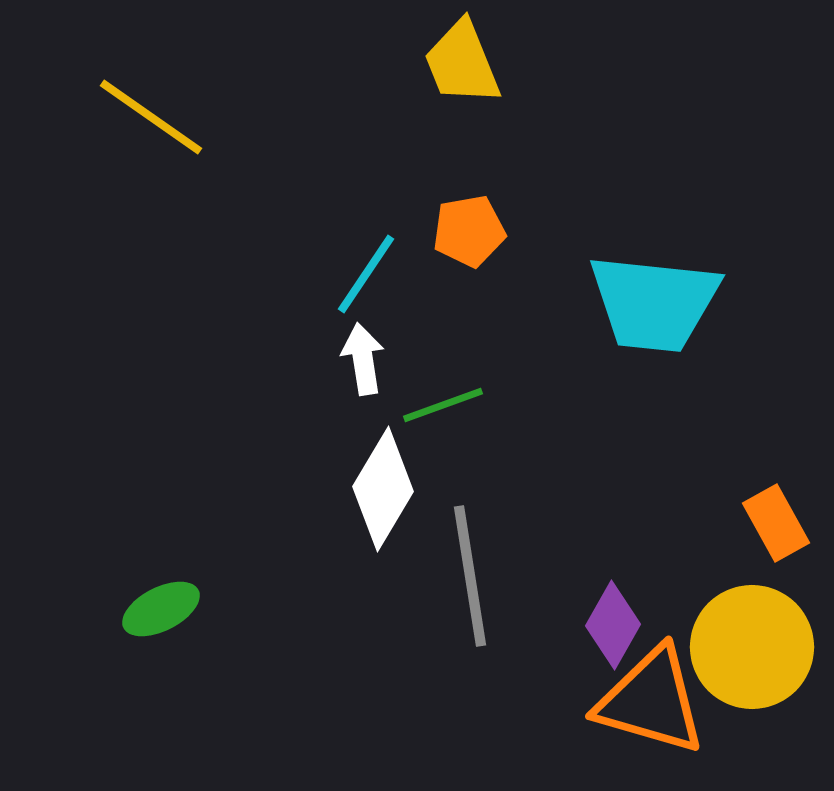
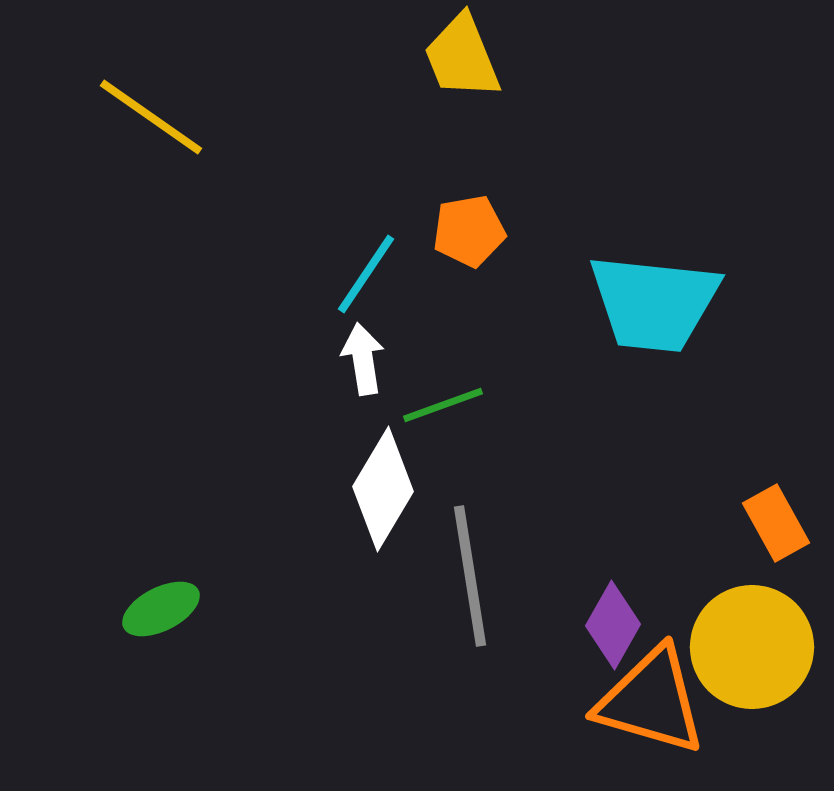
yellow trapezoid: moved 6 px up
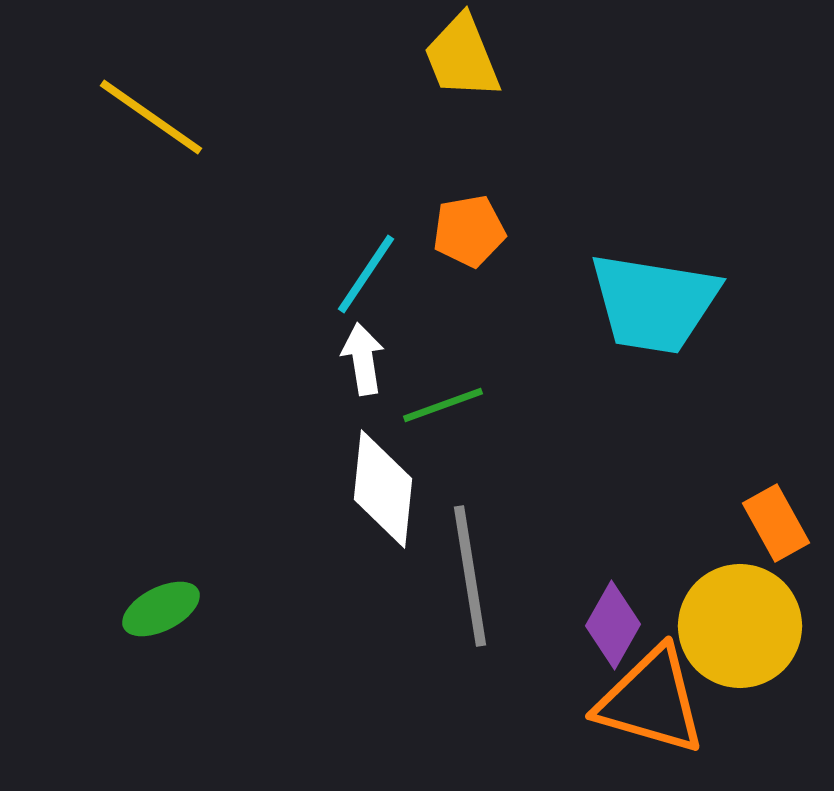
cyan trapezoid: rotated 3 degrees clockwise
white diamond: rotated 25 degrees counterclockwise
yellow circle: moved 12 px left, 21 px up
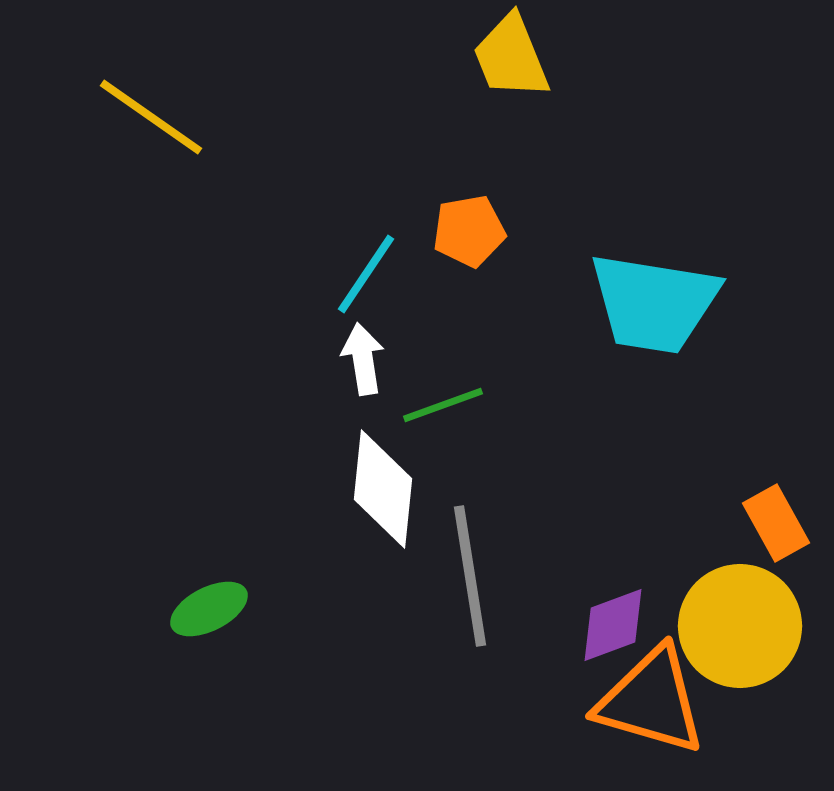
yellow trapezoid: moved 49 px right
green ellipse: moved 48 px right
purple diamond: rotated 40 degrees clockwise
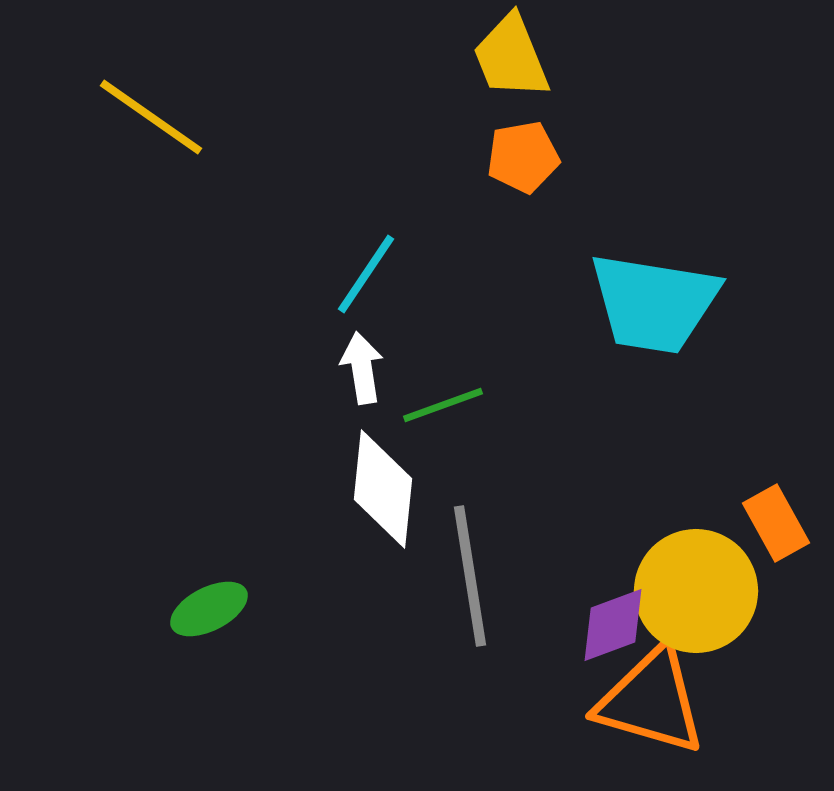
orange pentagon: moved 54 px right, 74 px up
white arrow: moved 1 px left, 9 px down
yellow circle: moved 44 px left, 35 px up
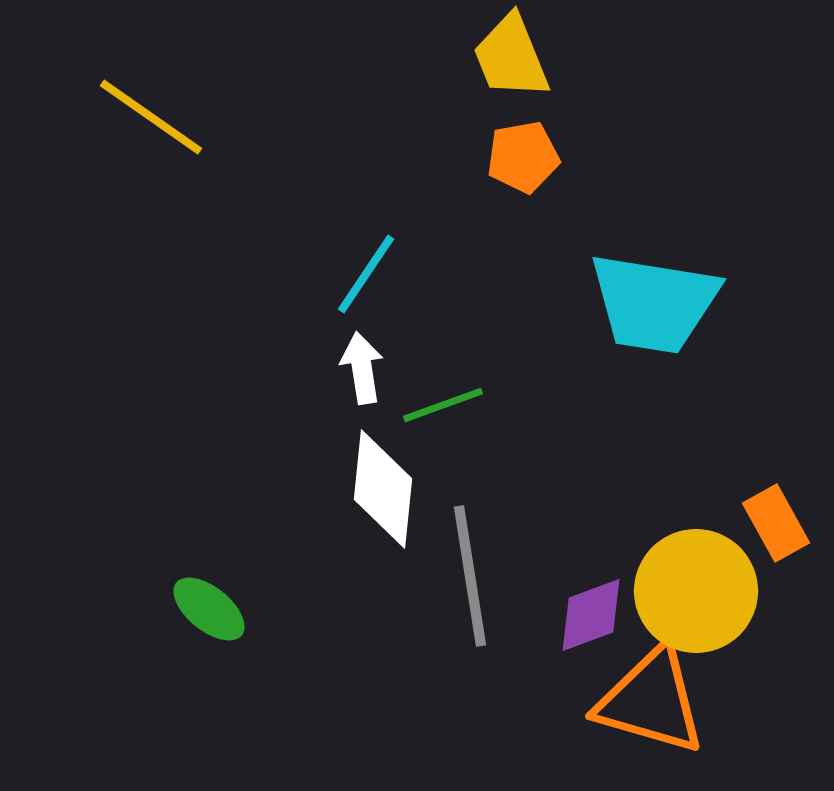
green ellipse: rotated 66 degrees clockwise
purple diamond: moved 22 px left, 10 px up
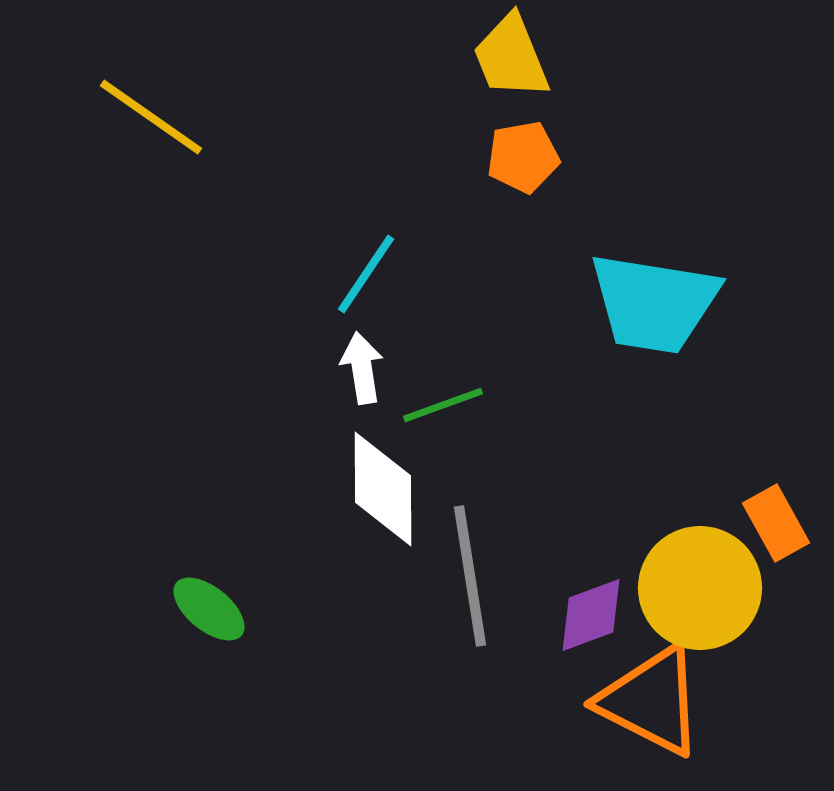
white diamond: rotated 6 degrees counterclockwise
yellow circle: moved 4 px right, 3 px up
orange triangle: rotated 11 degrees clockwise
